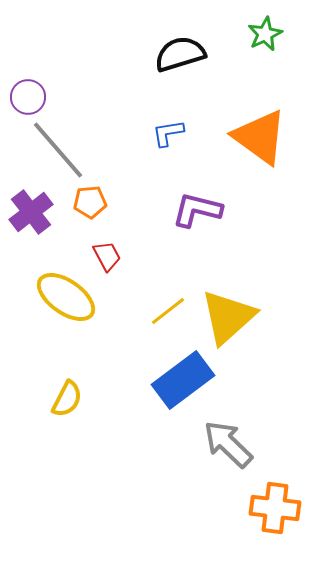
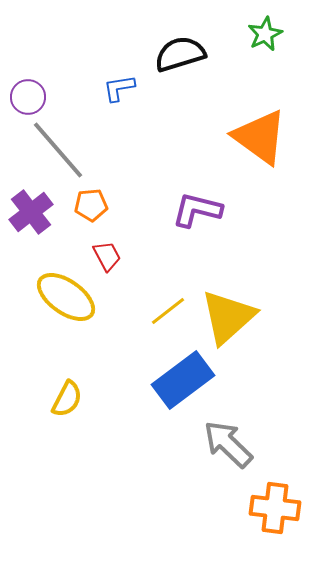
blue L-shape: moved 49 px left, 45 px up
orange pentagon: moved 1 px right, 3 px down
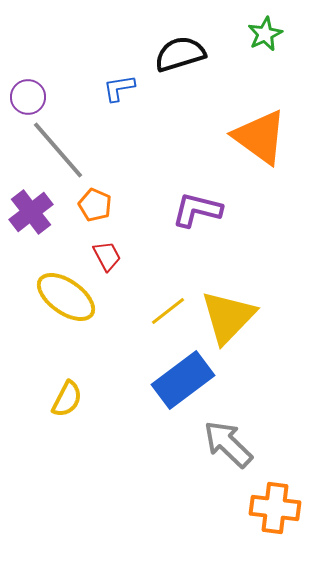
orange pentagon: moved 4 px right; rotated 28 degrees clockwise
yellow triangle: rotated 4 degrees counterclockwise
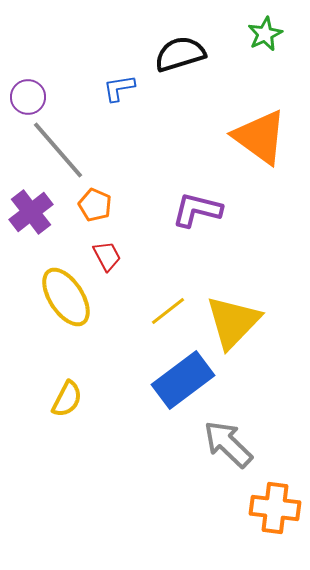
yellow ellipse: rotated 22 degrees clockwise
yellow triangle: moved 5 px right, 5 px down
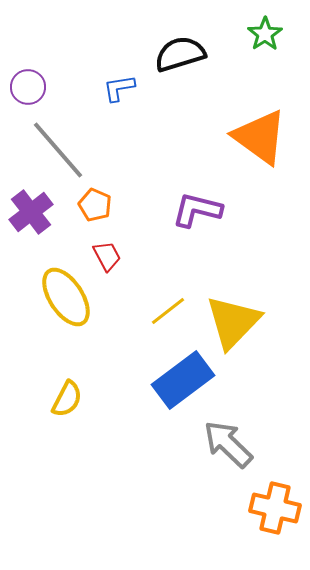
green star: rotated 8 degrees counterclockwise
purple circle: moved 10 px up
orange cross: rotated 6 degrees clockwise
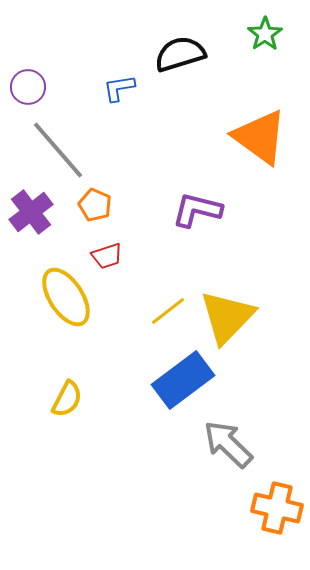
red trapezoid: rotated 100 degrees clockwise
yellow triangle: moved 6 px left, 5 px up
orange cross: moved 2 px right
